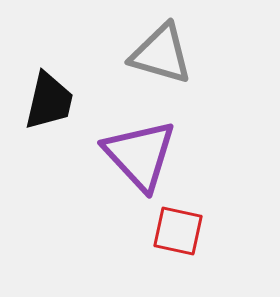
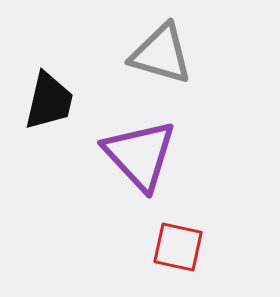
red square: moved 16 px down
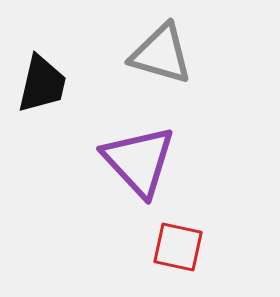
black trapezoid: moved 7 px left, 17 px up
purple triangle: moved 1 px left, 6 px down
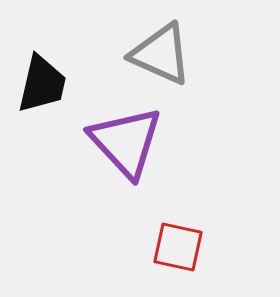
gray triangle: rotated 8 degrees clockwise
purple triangle: moved 13 px left, 19 px up
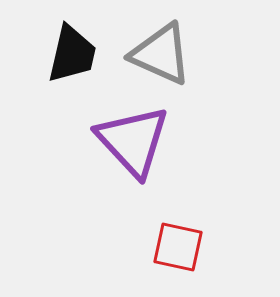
black trapezoid: moved 30 px right, 30 px up
purple triangle: moved 7 px right, 1 px up
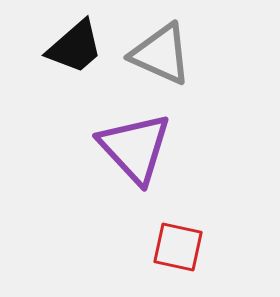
black trapezoid: moved 3 px right, 7 px up; rotated 36 degrees clockwise
purple triangle: moved 2 px right, 7 px down
